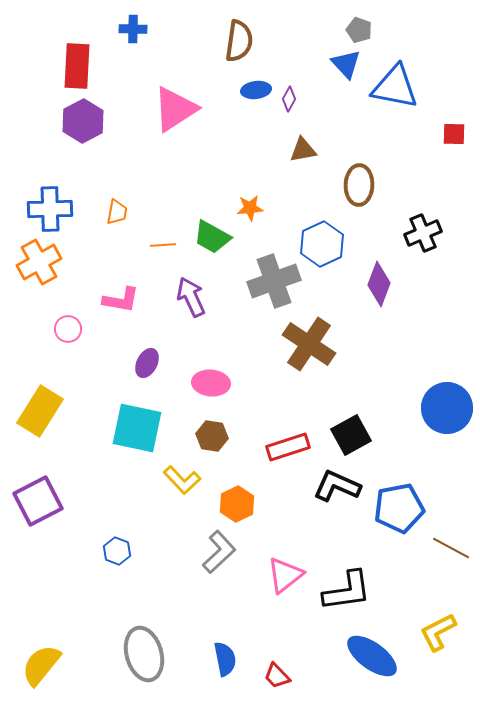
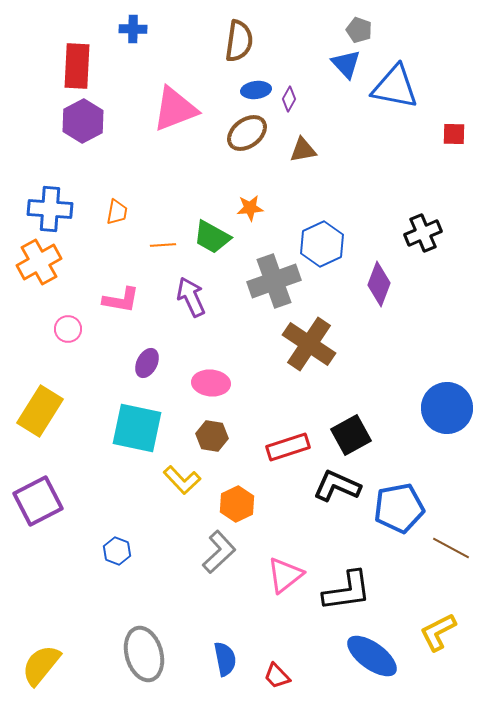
pink triangle at (175, 109): rotated 12 degrees clockwise
brown ellipse at (359, 185): moved 112 px left, 52 px up; rotated 51 degrees clockwise
blue cross at (50, 209): rotated 6 degrees clockwise
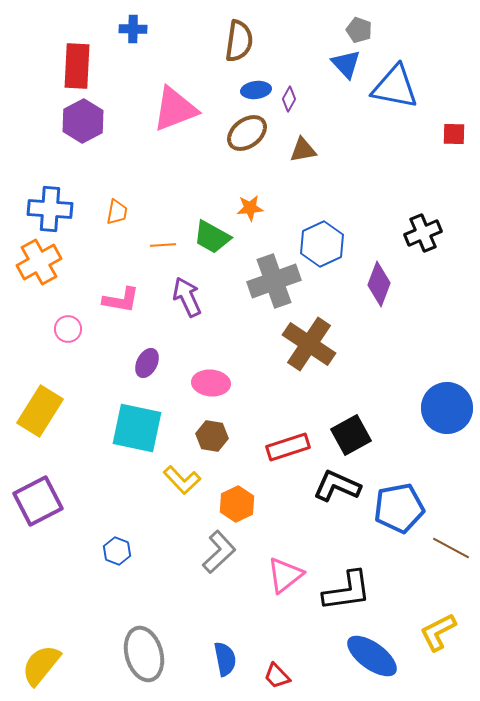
purple arrow at (191, 297): moved 4 px left
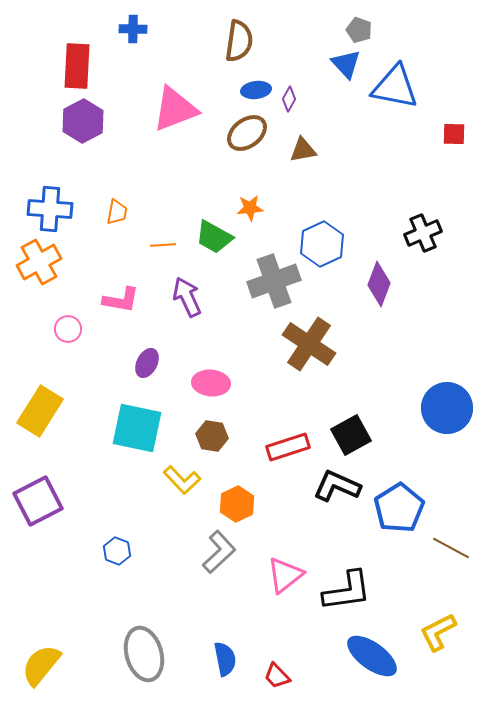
green trapezoid at (212, 237): moved 2 px right
blue pentagon at (399, 508): rotated 21 degrees counterclockwise
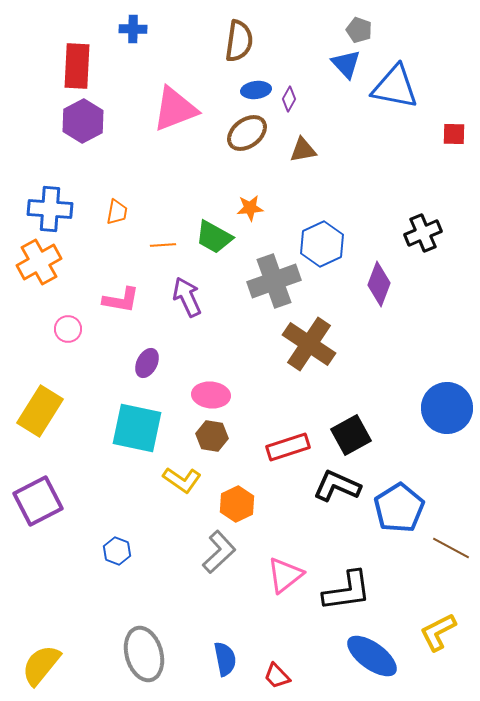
pink ellipse at (211, 383): moved 12 px down
yellow L-shape at (182, 480): rotated 12 degrees counterclockwise
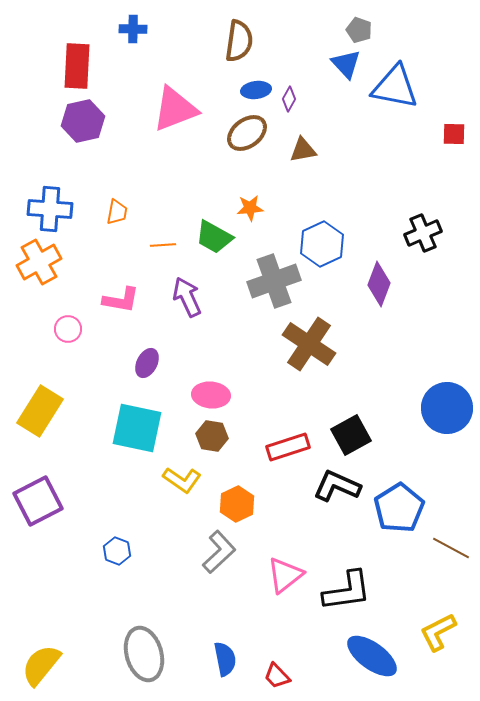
purple hexagon at (83, 121): rotated 15 degrees clockwise
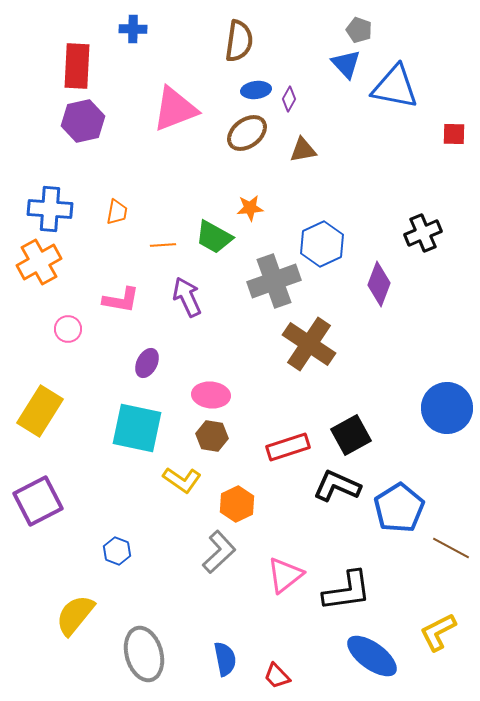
yellow semicircle at (41, 665): moved 34 px right, 50 px up
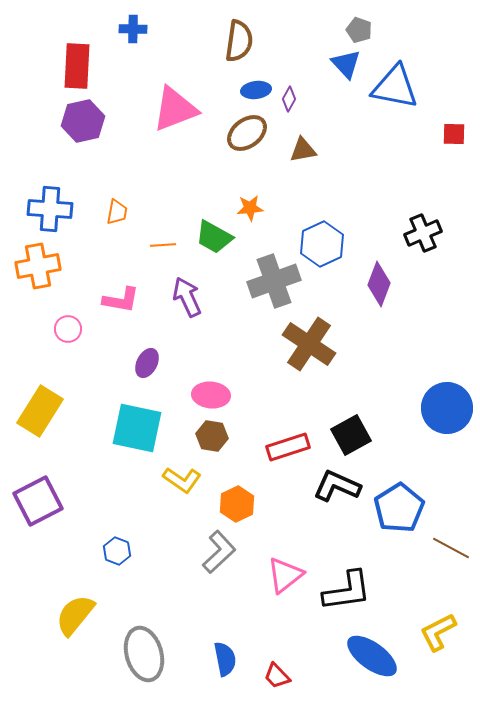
orange cross at (39, 262): moved 1 px left, 4 px down; rotated 18 degrees clockwise
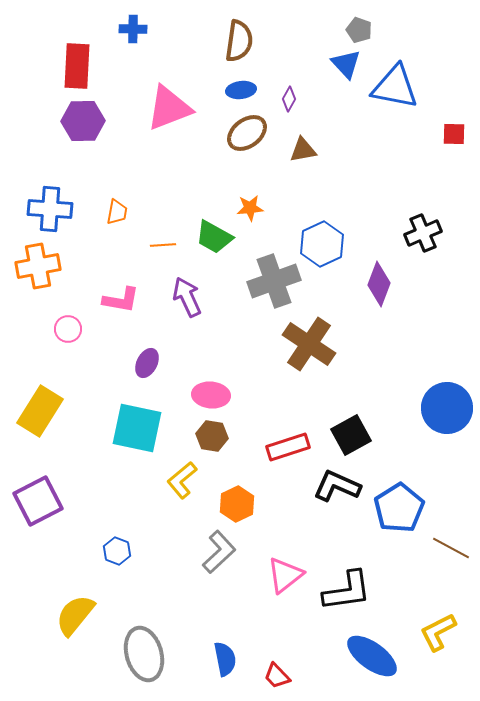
blue ellipse at (256, 90): moved 15 px left
pink triangle at (175, 109): moved 6 px left, 1 px up
purple hexagon at (83, 121): rotated 12 degrees clockwise
yellow L-shape at (182, 480): rotated 105 degrees clockwise
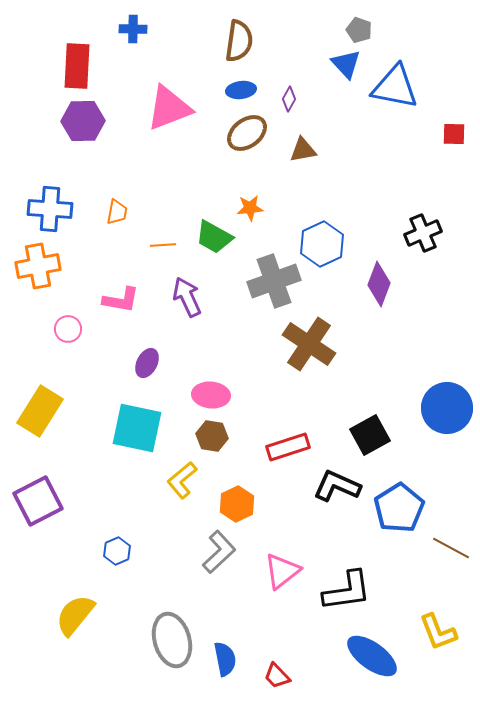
black square at (351, 435): moved 19 px right
blue hexagon at (117, 551): rotated 16 degrees clockwise
pink triangle at (285, 575): moved 3 px left, 4 px up
yellow L-shape at (438, 632): rotated 84 degrees counterclockwise
gray ellipse at (144, 654): moved 28 px right, 14 px up
